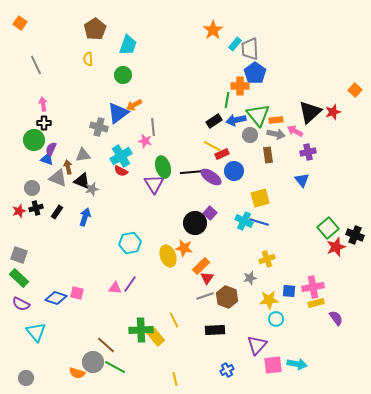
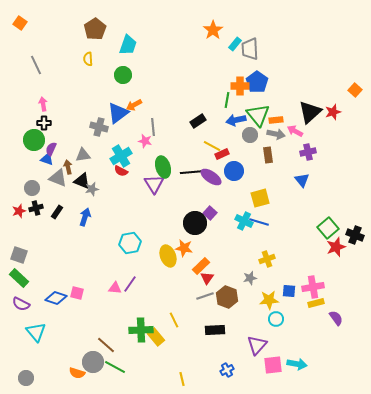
blue pentagon at (255, 73): moved 2 px right, 9 px down
black rectangle at (214, 121): moved 16 px left
yellow line at (175, 379): moved 7 px right
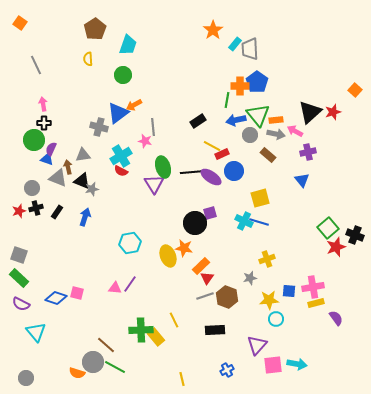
brown rectangle at (268, 155): rotated 42 degrees counterclockwise
purple square at (210, 213): rotated 32 degrees clockwise
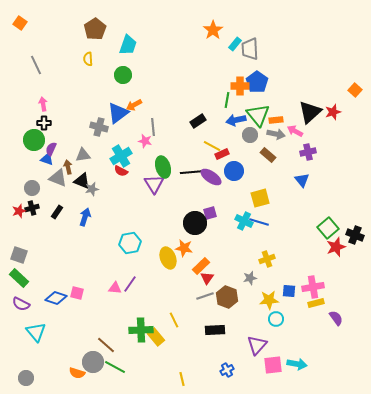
black cross at (36, 208): moved 4 px left
yellow ellipse at (168, 256): moved 2 px down
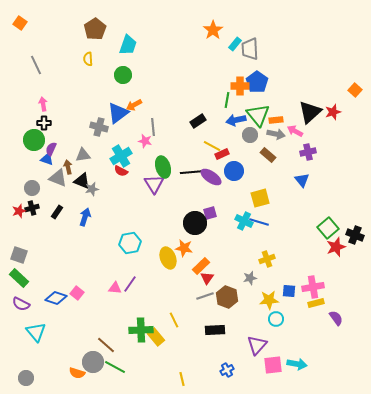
pink square at (77, 293): rotated 24 degrees clockwise
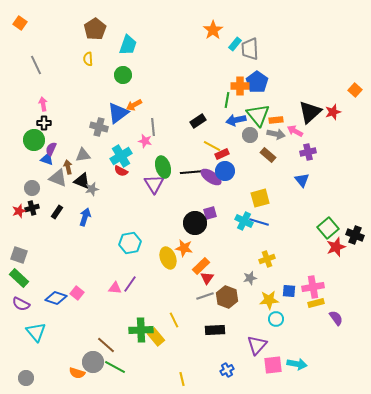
blue circle at (234, 171): moved 9 px left
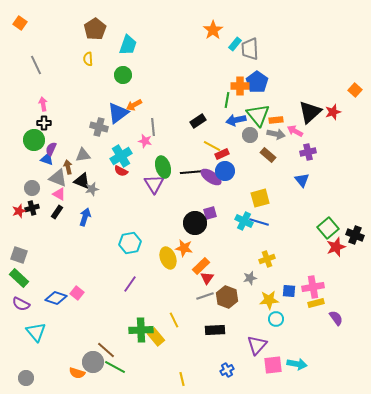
pink triangle at (115, 288): moved 56 px left, 94 px up; rotated 24 degrees clockwise
brown line at (106, 345): moved 5 px down
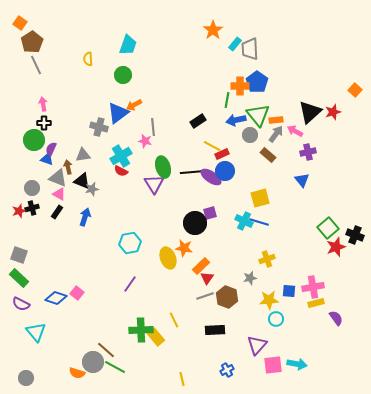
brown pentagon at (95, 29): moved 63 px left, 13 px down
gray arrow at (276, 134): rotated 66 degrees counterclockwise
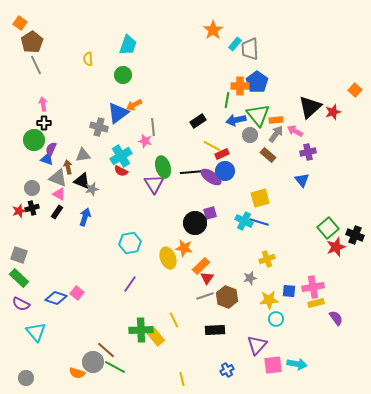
black triangle at (310, 112): moved 5 px up
